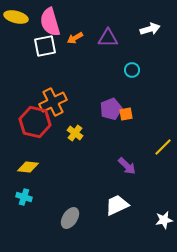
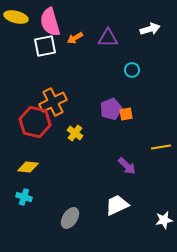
yellow line: moved 2 px left; rotated 36 degrees clockwise
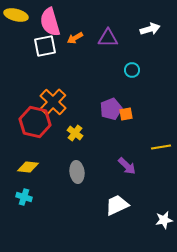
yellow ellipse: moved 2 px up
orange cross: rotated 20 degrees counterclockwise
gray ellipse: moved 7 px right, 46 px up; rotated 40 degrees counterclockwise
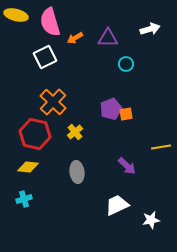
white square: moved 11 px down; rotated 15 degrees counterclockwise
cyan circle: moved 6 px left, 6 px up
red hexagon: moved 12 px down
yellow cross: moved 1 px up; rotated 14 degrees clockwise
cyan cross: moved 2 px down; rotated 35 degrees counterclockwise
white star: moved 13 px left
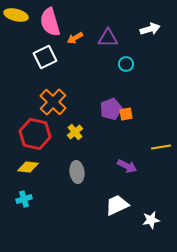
purple arrow: rotated 18 degrees counterclockwise
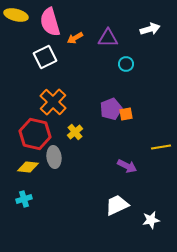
gray ellipse: moved 23 px left, 15 px up
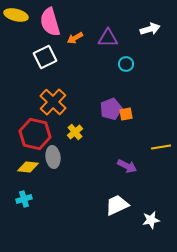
gray ellipse: moved 1 px left
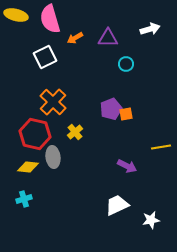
pink semicircle: moved 3 px up
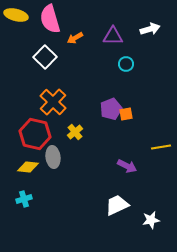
purple triangle: moved 5 px right, 2 px up
white square: rotated 20 degrees counterclockwise
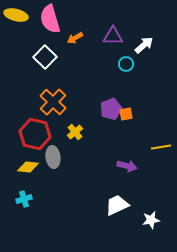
white arrow: moved 6 px left, 16 px down; rotated 24 degrees counterclockwise
purple arrow: rotated 12 degrees counterclockwise
